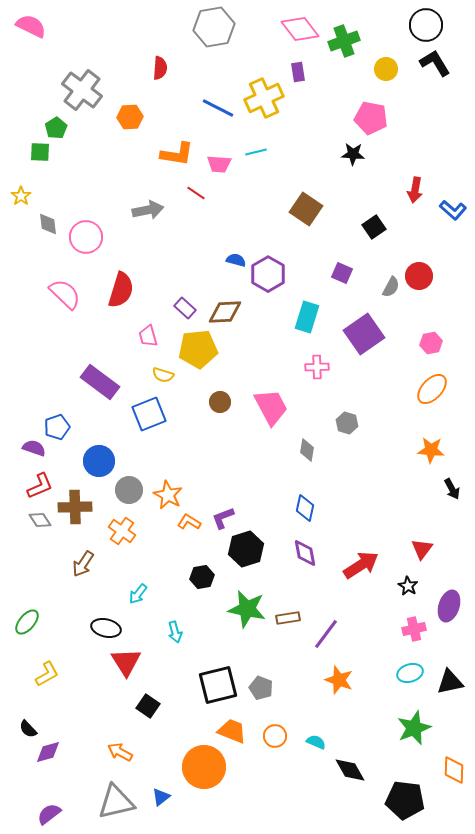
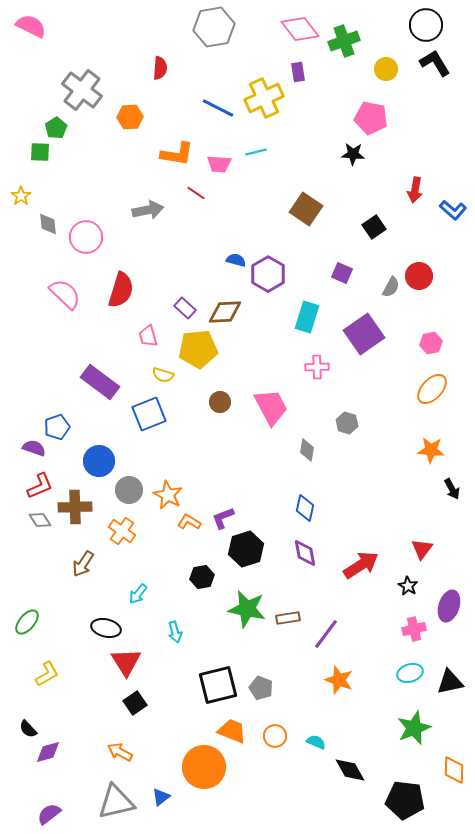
black square at (148, 706): moved 13 px left, 3 px up; rotated 20 degrees clockwise
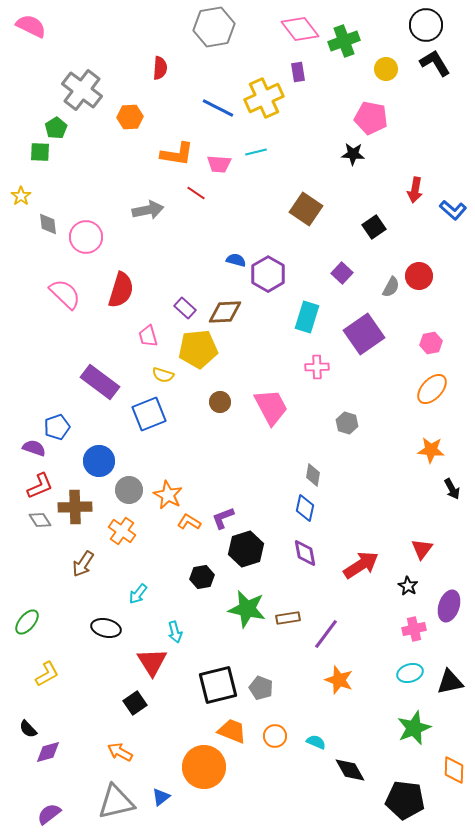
purple square at (342, 273): rotated 20 degrees clockwise
gray diamond at (307, 450): moved 6 px right, 25 px down
red triangle at (126, 662): moved 26 px right
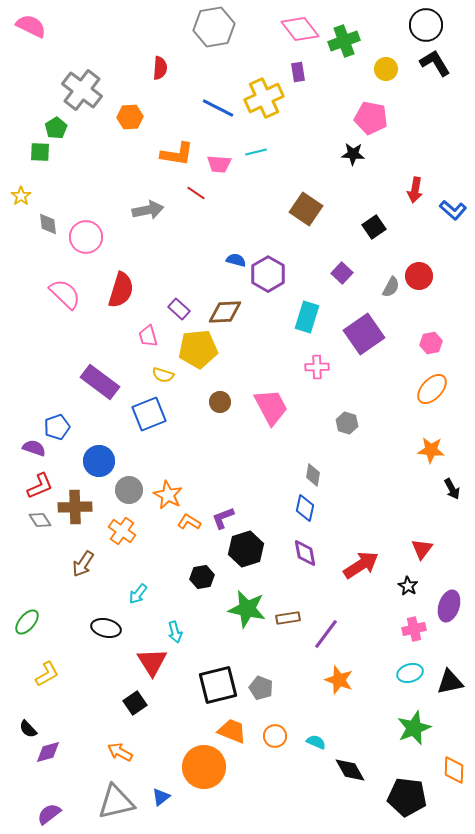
purple rectangle at (185, 308): moved 6 px left, 1 px down
black pentagon at (405, 800): moved 2 px right, 3 px up
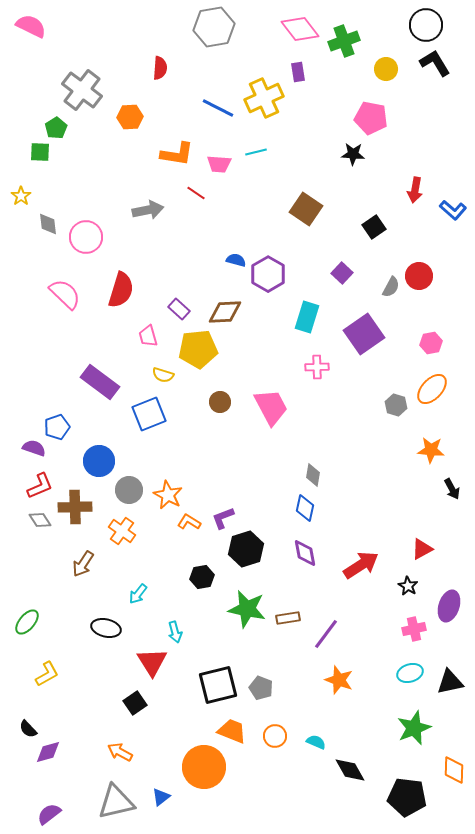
gray hexagon at (347, 423): moved 49 px right, 18 px up
red triangle at (422, 549): rotated 25 degrees clockwise
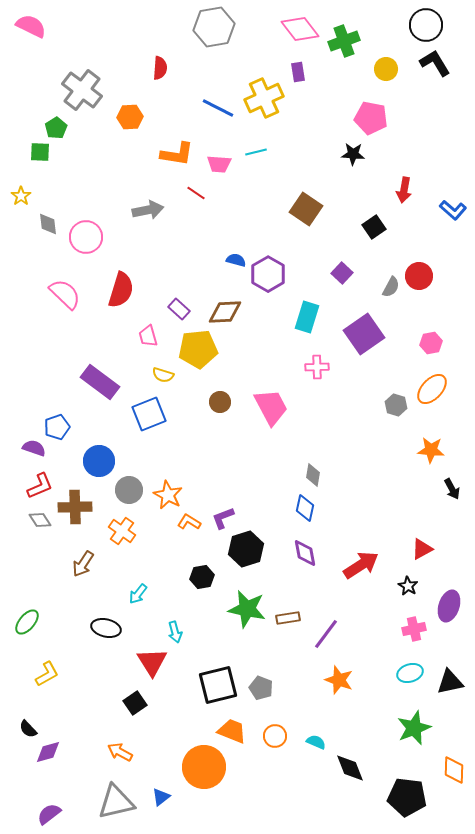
red arrow at (415, 190): moved 11 px left
black diamond at (350, 770): moved 2 px up; rotated 8 degrees clockwise
